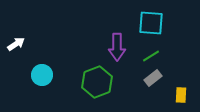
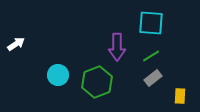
cyan circle: moved 16 px right
yellow rectangle: moved 1 px left, 1 px down
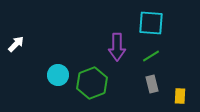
white arrow: rotated 12 degrees counterclockwise
gray rectangle: moved 1 px left, 6 px down; rotated 66 degrees counterclockwise
green hexagon: moved 5 px left, 1 px down
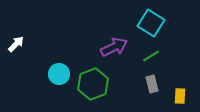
cyan square: rotated 28 degrees clockwise
purple arrow: moved 3 px left; rotated 116 degrees counterclockwise
cyan circle: moved 1 px right, 1 px up
green hexagon: moved 1 px right, 1 px down
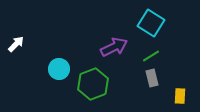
cyan circle: moved 5 px up
gray rectangle: moved 6 px up
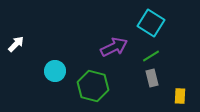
cyan circle: moved 4 px left, 2 px down
green hexagon: moved 2 px down; rotated 24 degrees counterclockwise
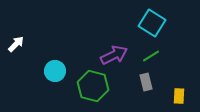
cyan square: moved 1 px right
purple arrow: moved 8 px down
gray rectangle: moved 6 px left, 4 px down
yellow rectangle: moved 1 px left
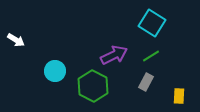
white arrow: moved 4 px up; rotated 78 degrees clockwise
gray rectangle: rotated 42 degrees clockwise
green hexagon: rotated 12 degrees clockwise
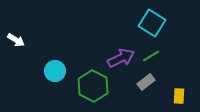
purple arrow: moved 7 px right, 3 px down
gray rectangle: rotated 24 degrees clockwise
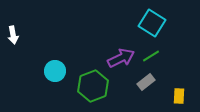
white arrow: moved 3 px left, 5 px up; rotated 48 degrees clockwise
green hexagon: rotated 12 degrees clockwise
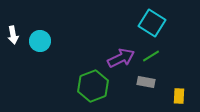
cyan circle: moved 15 px left, 30 px up
gray rectangle: rotated 48 degrees clockwise
